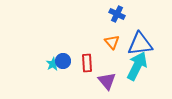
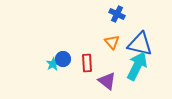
blue triangle: rotated 20 degrees clockwise
blue circle: moved 2 px up
purple triangle: rotated 12 degrees counterclockwise
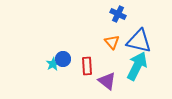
blue cross: moved 1 px right
blue triangle: moved 1 px left, 3 px up
red rectangle: moved 3 px down
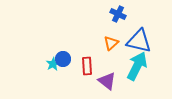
orange triangle: moved 1 px left, 1 px down; rotated 28 degrees clockwise
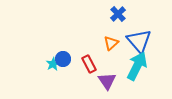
blue cross: rotated 21 degrees clockwise
blue triangle: rotated 36 degrees clockwise
red rectangle: moved 2 px right, 2 px up; rotated 24 degrees counterclockwise
purple triangle: rotated 18 degrees clockwise
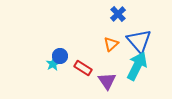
orange triangle: moved 1 px down
blue circle: moved 3 px left, 3 px up
red rectangle: moved 6 px left, 4 px down; rotated 30 degrees counterclockwise
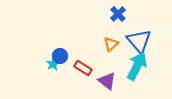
purple triangle: rotated 18 degrees counterclockwise
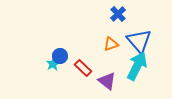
orange triangle: rotated 21 degrees clockwise
red rectangle: rotated 12 degrees clockwise
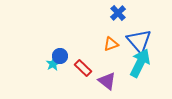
blue cross: moved 1 px up
cyan arrow: moved 3 px right, 3 px up
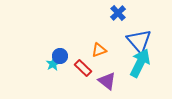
orange triangle: moved 12 px left, 6 px down
